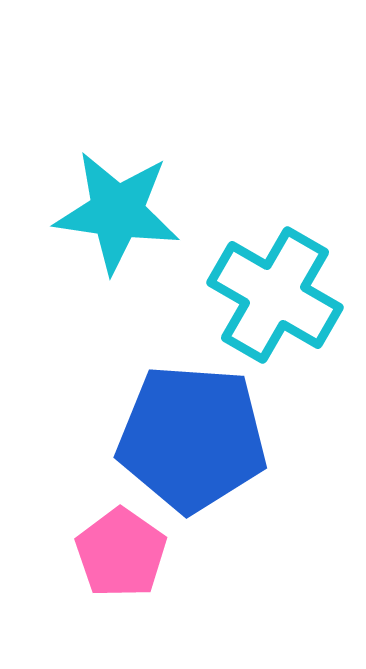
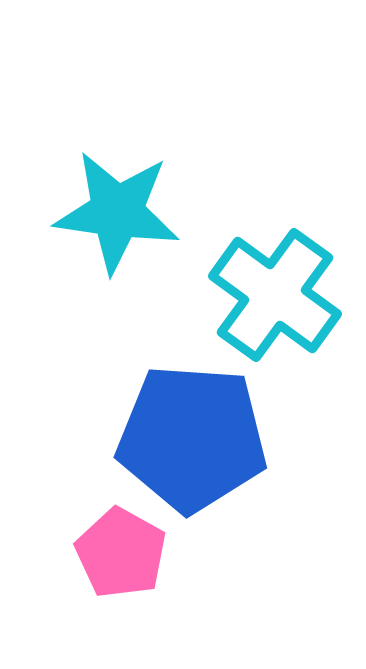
cyan cross: rotated 6 degrees clockwise
pink pentagon: rotated 6 degrees counterclockwise
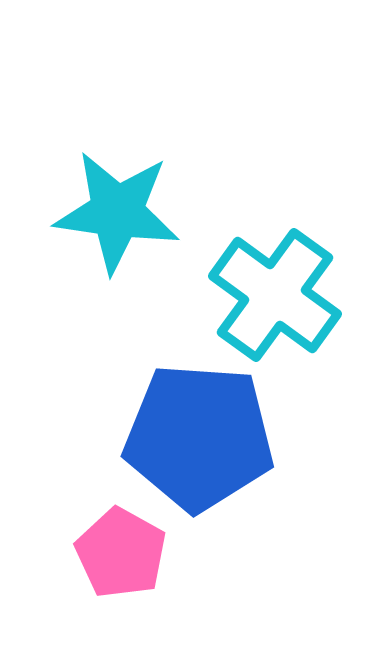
blue pentagon: moved 7 px right, 1 px up
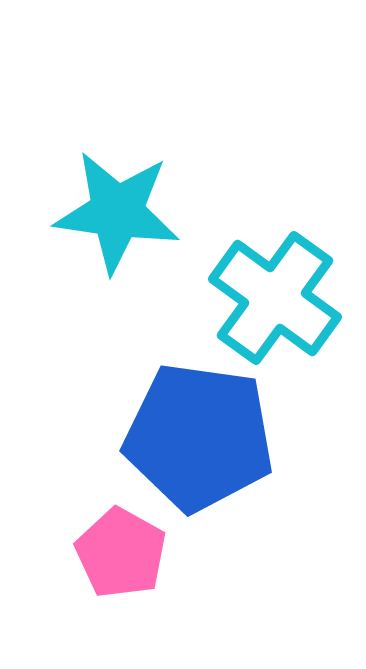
cyan cross: moved 3 px down
blue pentagon: rotated 4 degrees clockwise
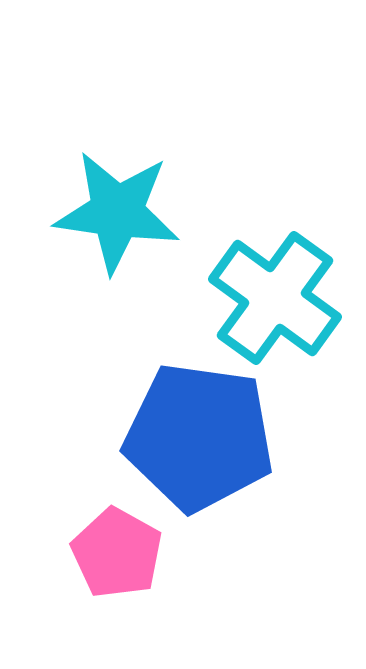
pink pentagon: moved 4 px left
